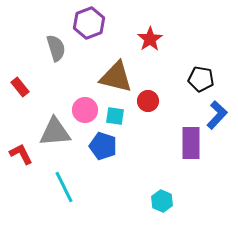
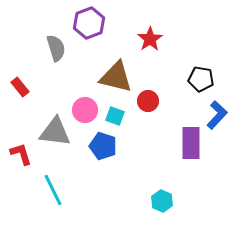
cyan square: rotated 12 degrees clockwise
gray triangle: rotated 12 degrees clockwise
red L-shape: rotated 10 degrees clockwise
cyan line: moved 11 px left, 3 px down
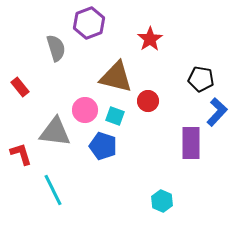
blue L-shape: moved 3 px up
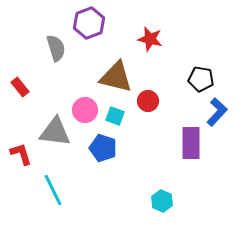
red star: rotated 25 degrees counterclockwise
blue pentagon: moved 2 px down
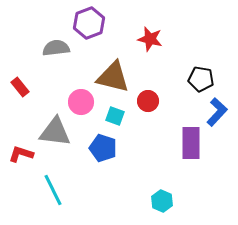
gray semicircle: rotated 80 degrees counterclockwise
brown triangle: moved 3 px left
pink circle: moved 4 px left, 8 px up
red L-shape: rotated 55 degrees counterclockwise
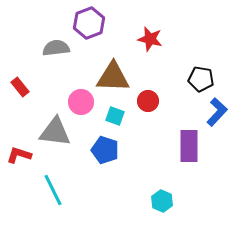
brown triangle: rotated 12 degrees counterclockwise
purple rectangle: moved 2 px left, 3 px down
blue pentagon: moved 2 px right, 2 px down
red L-shape: moved 2 px left, 1 px down
